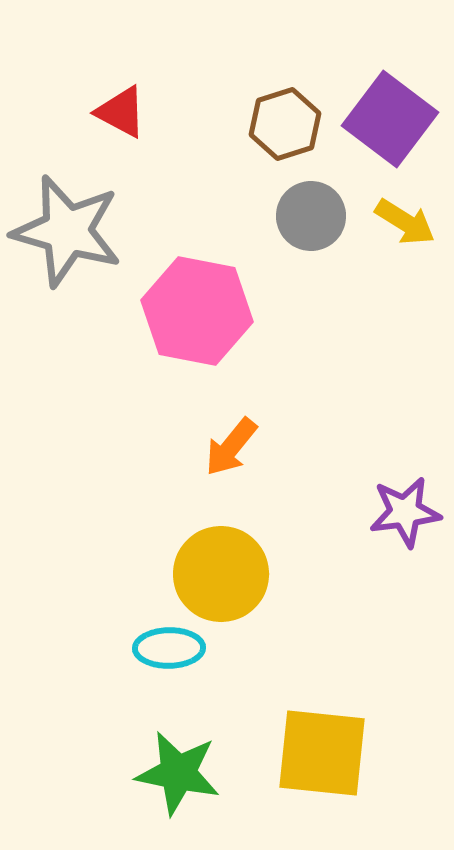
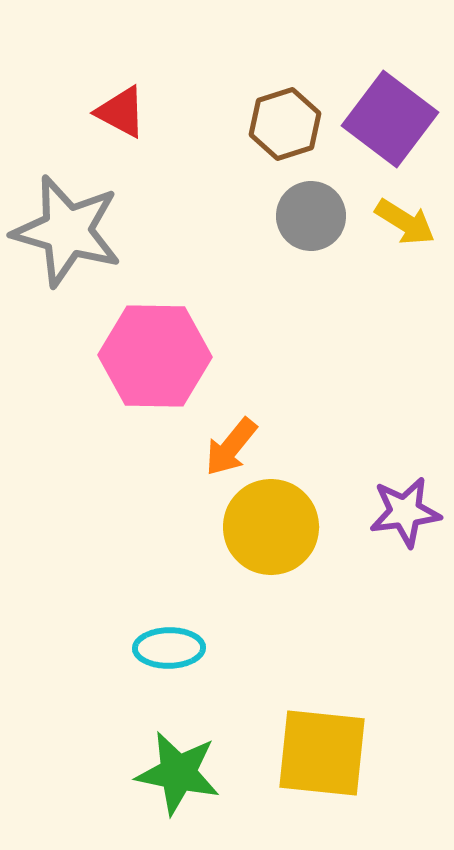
pink hexagon: moved 42 px left, 45 px down; rotated 10 degrees counterclockwise
yellow circle: moved 50 px right, 47 px up
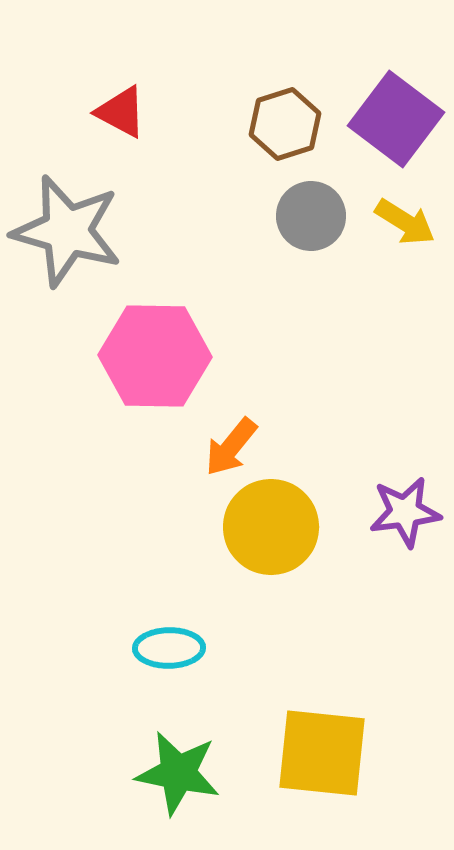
purple square: moved 6 px right
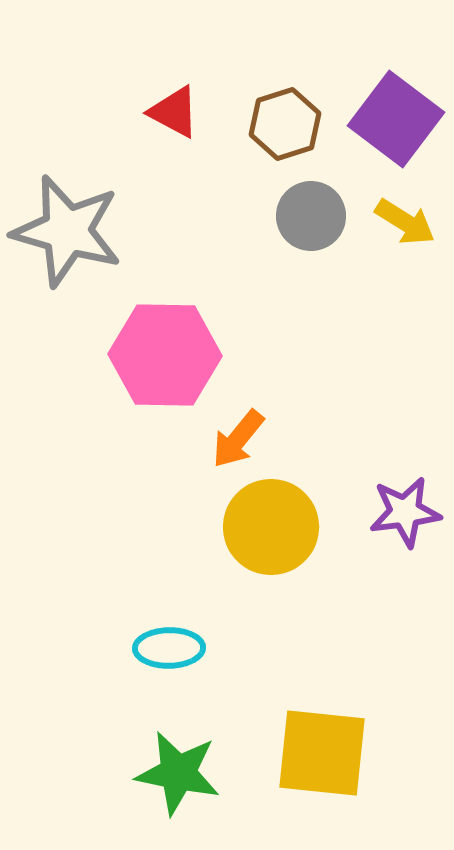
red triangle: moved 53 px right
pink hexagon: moved 10 px right, 1 px up
orange arrow: moved 7 px right, 8 px up
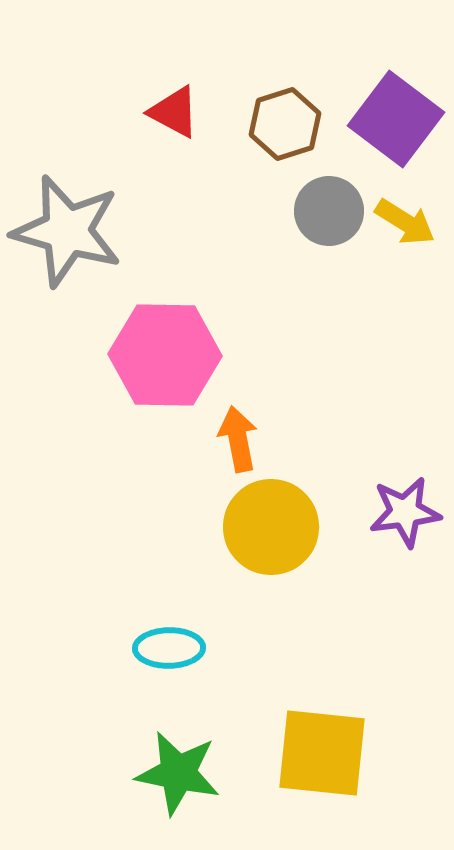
gray circle: moved 18 px right, 5 px up
orange arrow: rotated 130 degrees clockwise
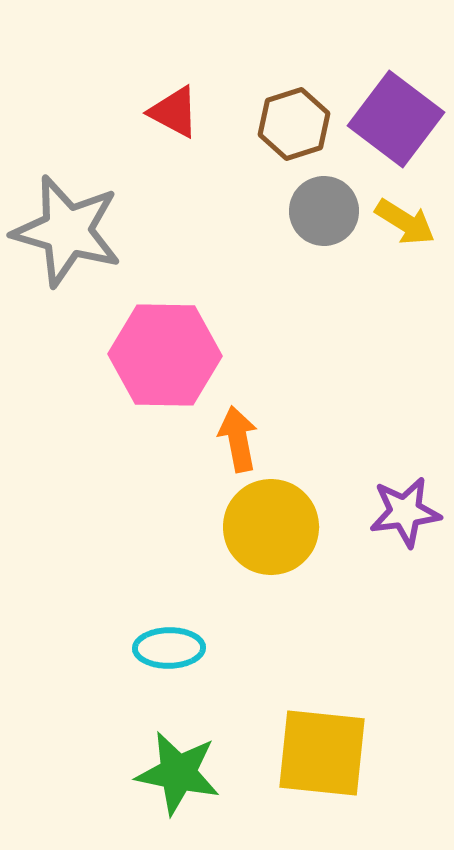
brown hexagon: moved 9 px right
gray circle: moved 5 px left
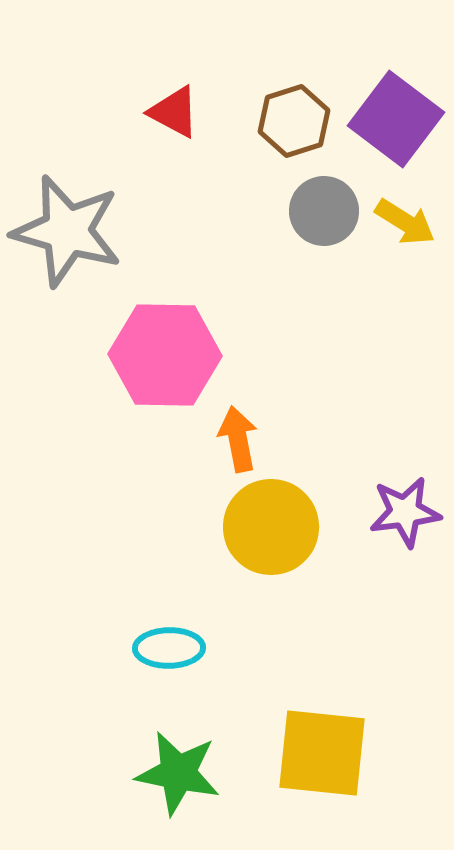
brown hexagon: moved 3 px up
